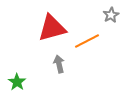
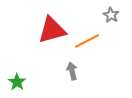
gray star: rotated 14 degrees counterclockwise
red triangle: moved 2 px down
gray arrow: moved 13 px right, 7 px down
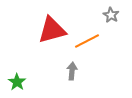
gray arrow: rotated 18 degrees clockwise
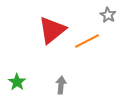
gray star: moved 3 px left
red triangle: rotated 24 degrees counterclockwise
gray arrow: moved 11 px left, 14 px down
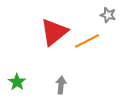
gray star: rotated 14 degrees counterclockwise
red triangle: moved 2 px right, 2 px down
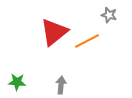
gray star: moved 1 px right
green star: rotated 30 degrees counterclockwise
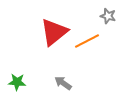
gray star: moved 1 px left, 1 px down
gray arrow: moved 2 px right, 2 px up; rotated 60 degrees counterclockwise
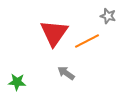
red triangle: moved 1 px down; rotated 16 degrees counterclockwise
gray arrow: moved 3 px right, 10 px up
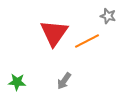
gray arrow: moved 2 px left, 8 px down; rotated 90 degrees counterclockwise
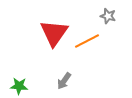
green star: moved 2 px right, 4 px down
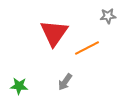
gray star: rotated 21 degrees counterclockwise
orange line: moved 7 px down
gray arrow: moved 1 px right, 1 px down
